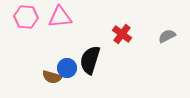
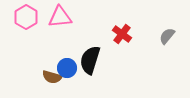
pink hexagon: rotated 25 degrees clockwise
gray semicircle: rotated 24 degrees counterclockwise
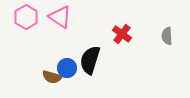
pink triangle: rotated 40 degrees clockwise
gray semicircle: rotated 42 degrees counterclockwise
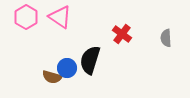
gray semicircle: moved 1 px left, 2 px down
